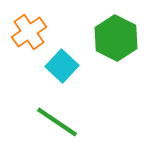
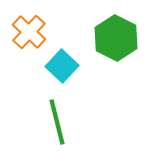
orange cross: rotated 12 degrees counterclockwise
green line: rotated 42 degrees clockwise
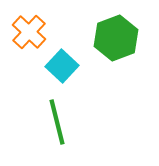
green hexagon: rotated 12 degrees clockwise
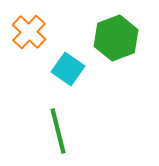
cyan square: moved 6 px right, 3 px down; rotated 8 degrees counterclockwise
green line: moved 1 px right, 9 px down
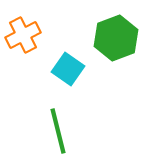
orange cross: moved 6 px left, 3 px down; rotated 20 degrees clockwise
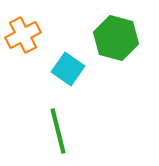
green hexagon: rotated 24 degrees counterclockwise
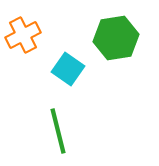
green hexagon: rotated 24 degrees counterclockwise
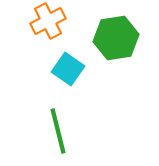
orange cross: moved 25 px right, 14 px up
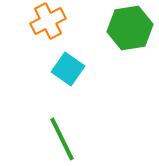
green hexagon: moved 14 px right, 10 px up
green line: moved 4 px right, 8 px down; rotated 12 degrees counterclockwise
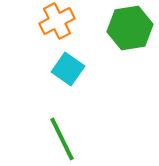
orange cross: moved 9 px right
